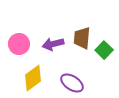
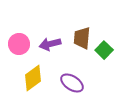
purple arrow: moved 3 px left
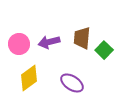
purple arrow: moved 1 px left, 2 px up
yellow diamond: moved 4 px left
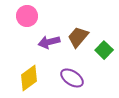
brown trapezoid: moved 4 px left, 1 px up; rotated 35 degrees clockwise
pink circle: moved 8 px right, 28 px up
purple ellipse: moved 5 px up
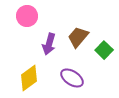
purple arrow: moved 2 px down; rotated 60 degrees counterclockwise
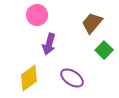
pink circle: moved 10 px right, 1 px up
brown trapezoid: moved 14 px right, 14 px up
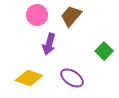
brown trapezoid: moved 21 px left, 7 px up
green square: moved 1 px down
yellow diamond: rotated 56 degrees clockwise
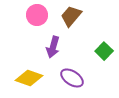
purple arrow: moved 4 px right, 3 px down
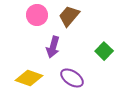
brown trapezoid: moved 2 px left
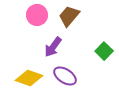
purple arrow: rotated 20 degrees clockwise
purple ellipse: moved 7 px left, 2 px up
